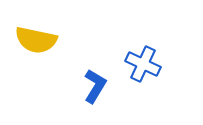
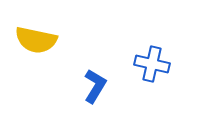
blue cross: moved 9 px right; rotated 12 degrees counterclockwise
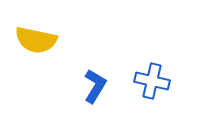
blue cross: moved 17 px down
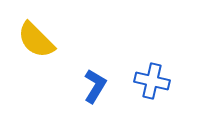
yellow semicircle: rotated 33 degrees clockwise
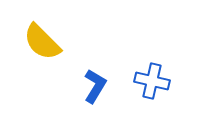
yellow semicircle: moved 6 px right, 2 px down
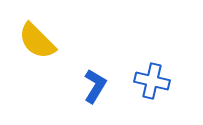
yellow semicircle: moved 5 px left, 1 px up
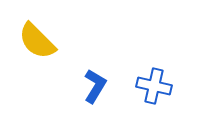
blue cross: moved 2 px right, 5 px down
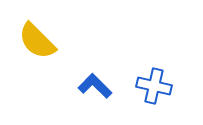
blue L-shape: rotated 76 degrees counterclockwise
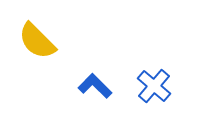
blue cross: rotated 28 degrees clockwise
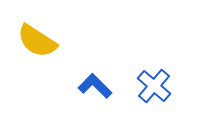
yellow semicircle: rotated 12 degrees counterclockwise
